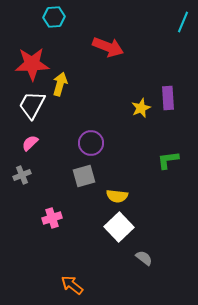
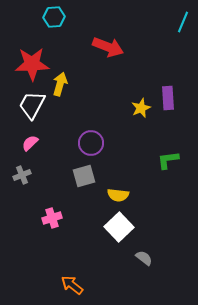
yellow semicircle: moved 1 px right, 1 px up
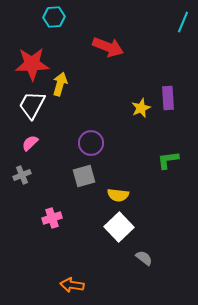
orange arrow: rotated 30 degrees counterclockwise
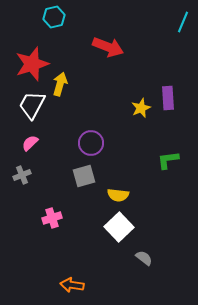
cyan hexagon: rotated 10 degrees counterclockwise
red star: rotated 16 degrees counterclockwise
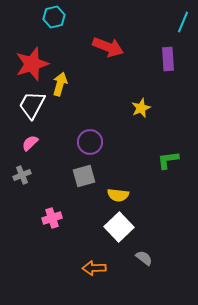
purple rectangle: moved 39 px up
purple circle: moved 1 px left, 1 px up
orange arrow: moved 22 px right, 17 px up; rotated 10 degrees counterclockwise
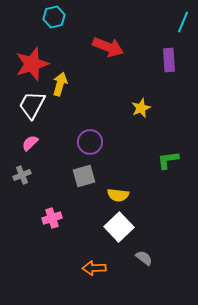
purple rectangle: moved 1 px right, 1 px down
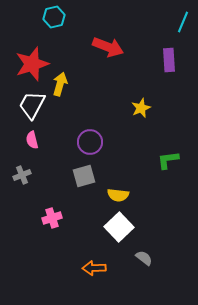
pink semicircle: moved 2 px right, 3 px up; rotated 60 degrees counterclockwise
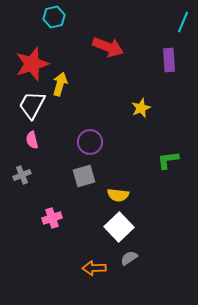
gray semicircle: moved 15 px left; rotated 72 degrees counterclockwise
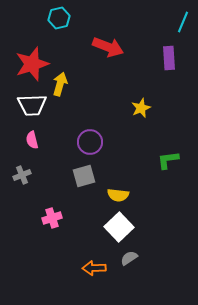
cyan hexagon: moved 5 px right, 1 px down
purple rectangle: moved 2 px up
white trapezoid: rotated 120 degrees counterclockwise
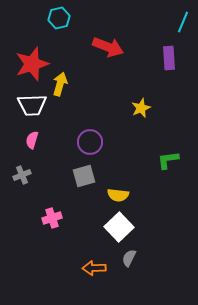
pink semicircle: rotated 30 degrees clockwise
gray semicircle: rotated 30 degrees counterclockwise
